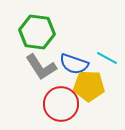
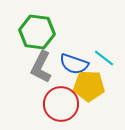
cyan line: moved 3 px left; rotated 10 degrees clockwise
gray L-shape: rotated 60 degrees clockwise
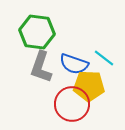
gray L-shape: rotated 8 degrees counterclockwise
red circle: moved 11 px right
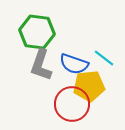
gray L-shape: moved 2 px up
yellow pentagon: rotated 8 degrees counterclockwise
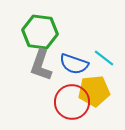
green hexagon: moved 3 px right
yellow pentagon: moved 5 px right, 5 px down
red circle: moved 2 px up
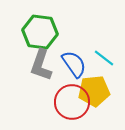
blue semicircle: rotated 144 degrees counterclockwise
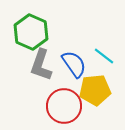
green hexagon: moved 9 px left; rotated 16 degrees clockwise
cyan line: moved 2 px up
yellow pentagon: moved 1 px right, 1 px up
red circle: moved 8 px left, 4 px down
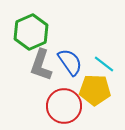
green hexagon: rotated 12 degrees clockwise
cyan line: moved 8 px down
blue semicircle: moved 4 px left, 2 px up
yellow pentagon: rotated 8 degrees clockwise
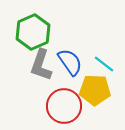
green hexagon: moved 2 px right
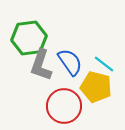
green hexagon: moved 4 px left, 6 px down; rotated 16 degrees clockwise
yellow pentagon: moved 1 px right, 3 px up; rotated 12 degrees clockwise
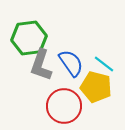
blue semicircle: moved 1 px right, 1 px down
